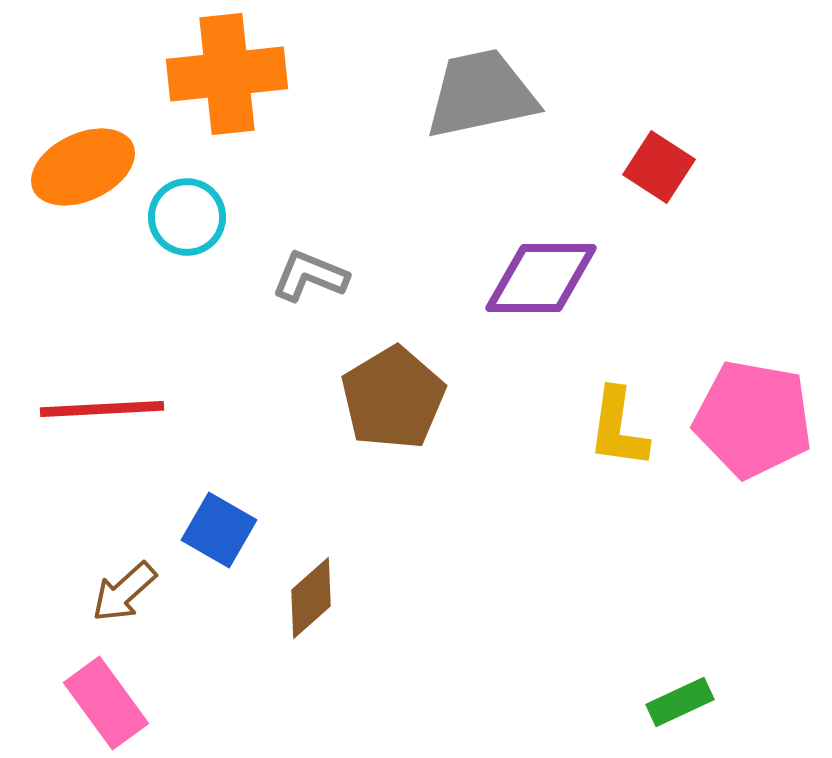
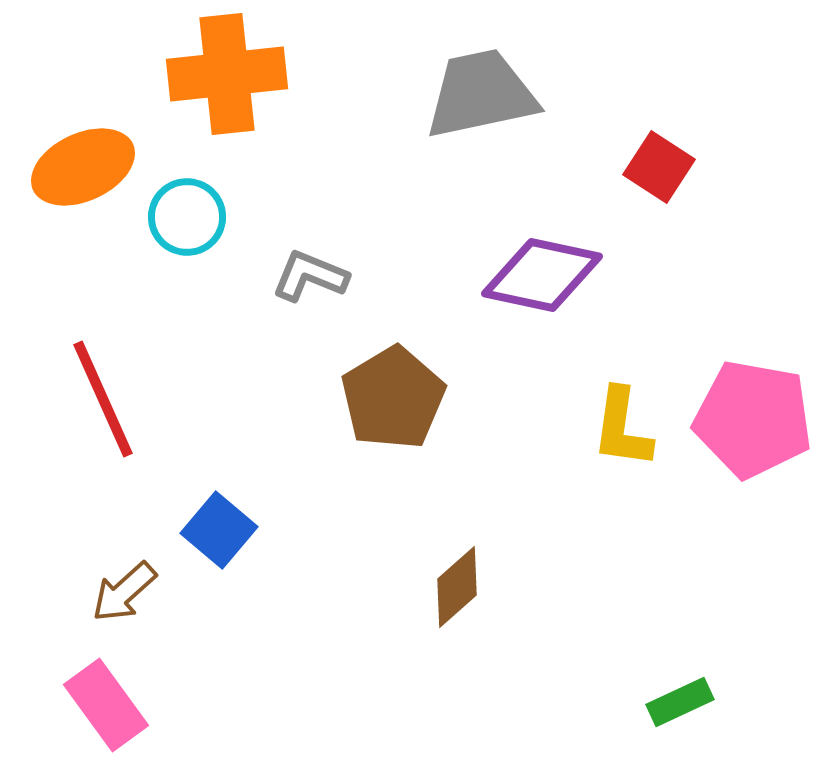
purple diamond: moved 1 px right, 3 px up; rotated 12 degrees clockwise
red line: moved 1 px right, 10 px up; rotated 69 degrees clockwise
yellow L-shape: moved 4 px right
blue square: rotated 10 degrees clockwise
brown diamond: moved 146 px right, 11 px up
pink rectangle: moved 2 px down
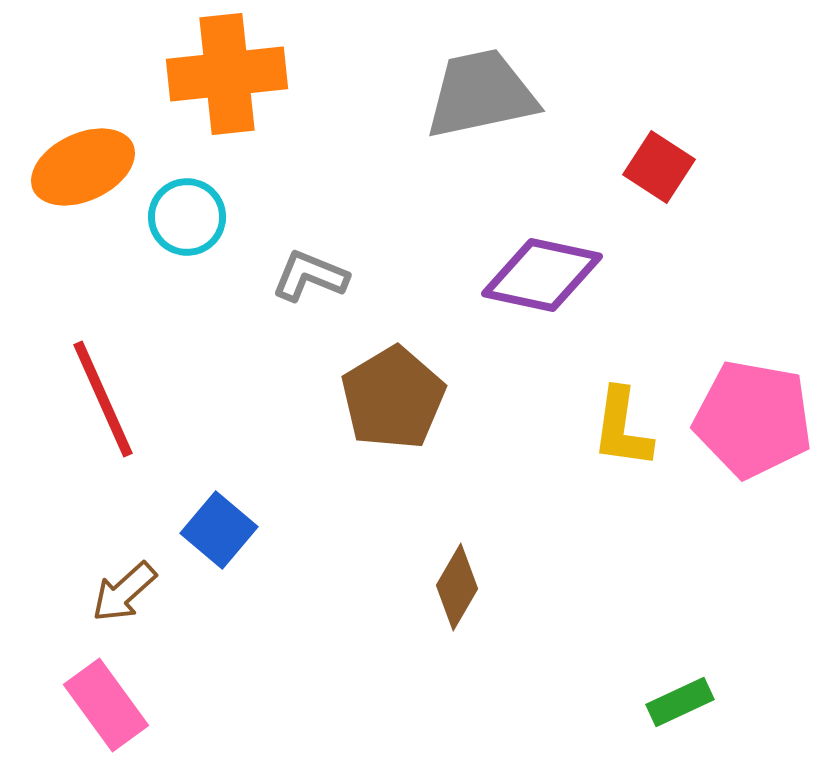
brown diamond: rotated 18 degrees counterclockwise
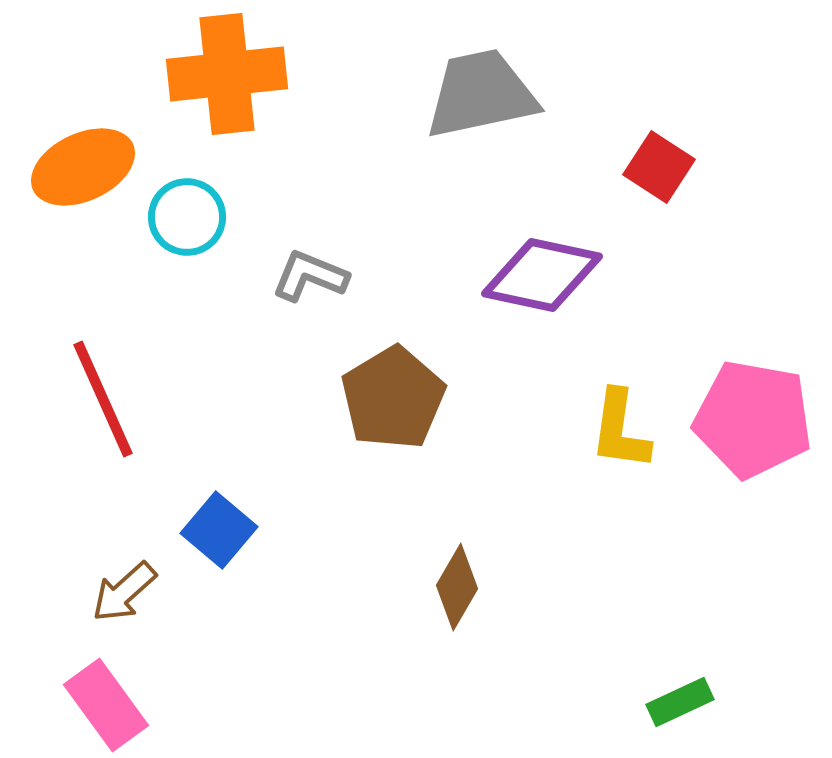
yellow L-shape: moved 2 px left, 2 px down
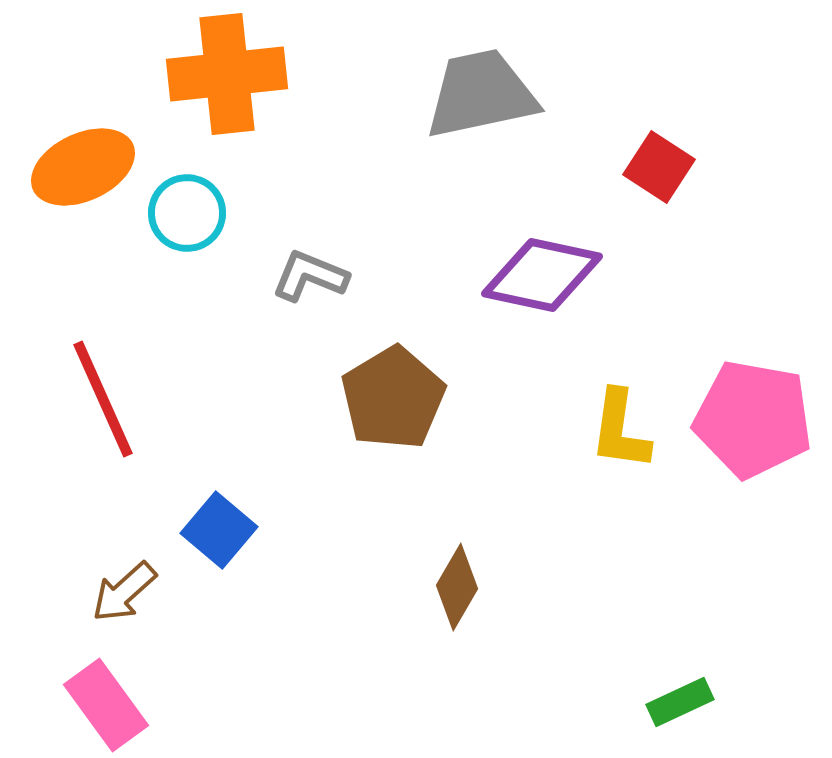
cyan circle: moved 4 px up
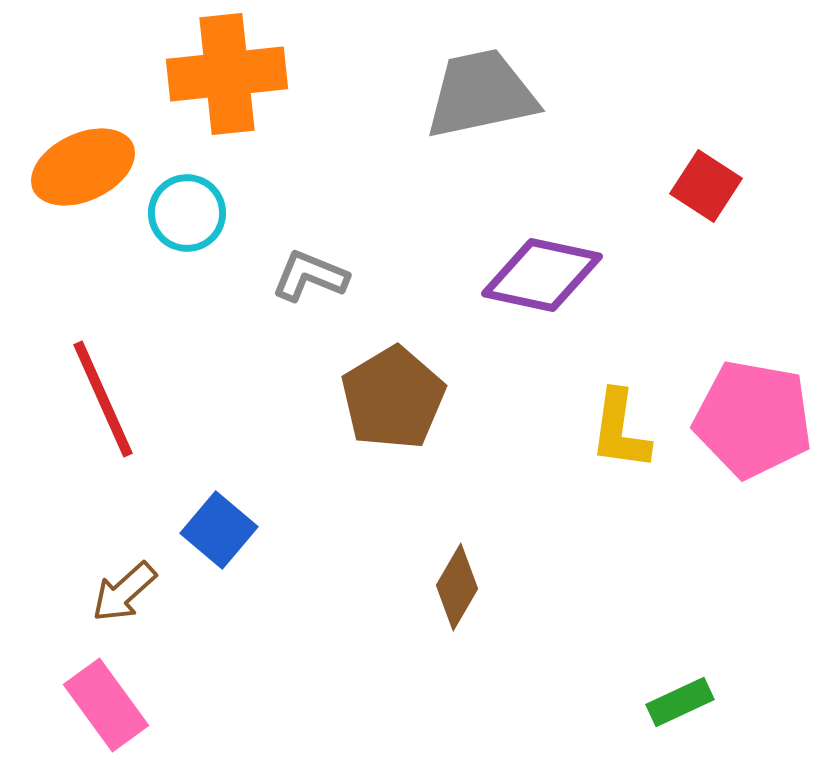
red square: moved 47 px right, 19 px down
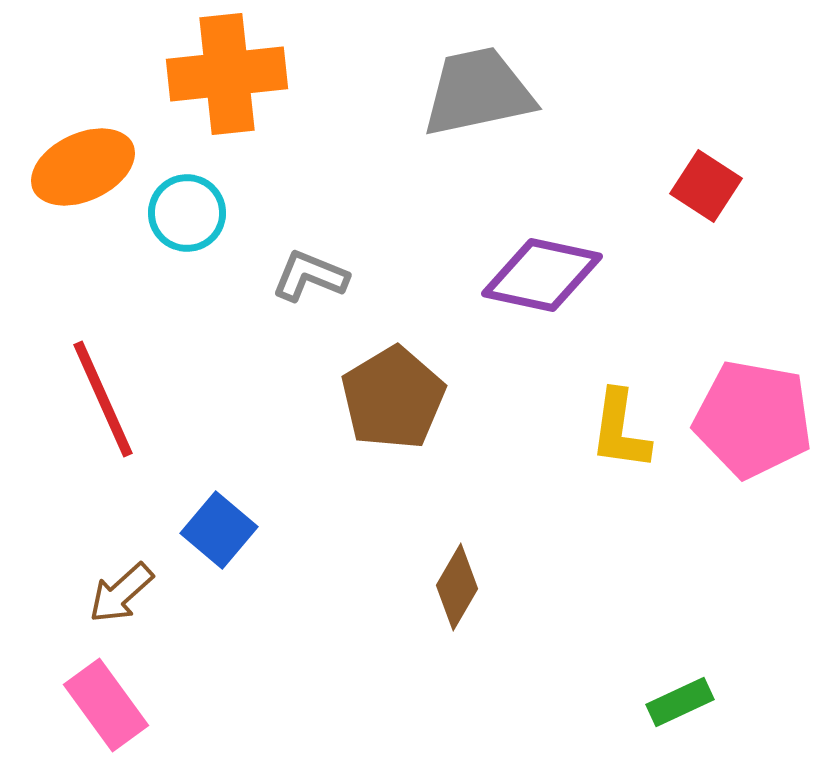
gray trapezoid: moved 3 px left, 2 px up
brown arrow: moved 3 px left, 1 px down
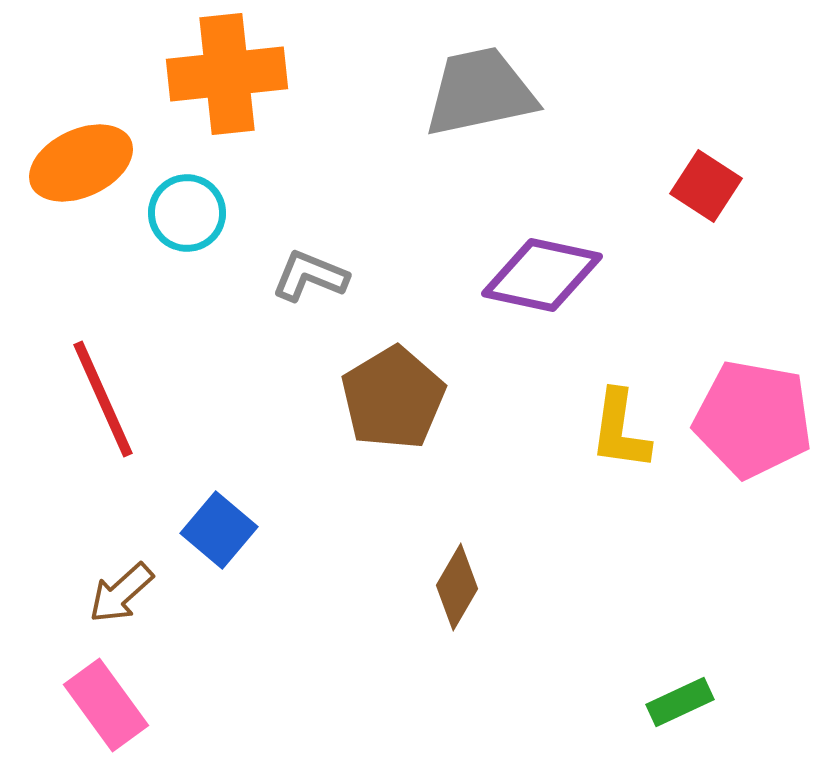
gray trapezoid: moved 2 px right
orange ellipse: moved 2 px left, 4 px up
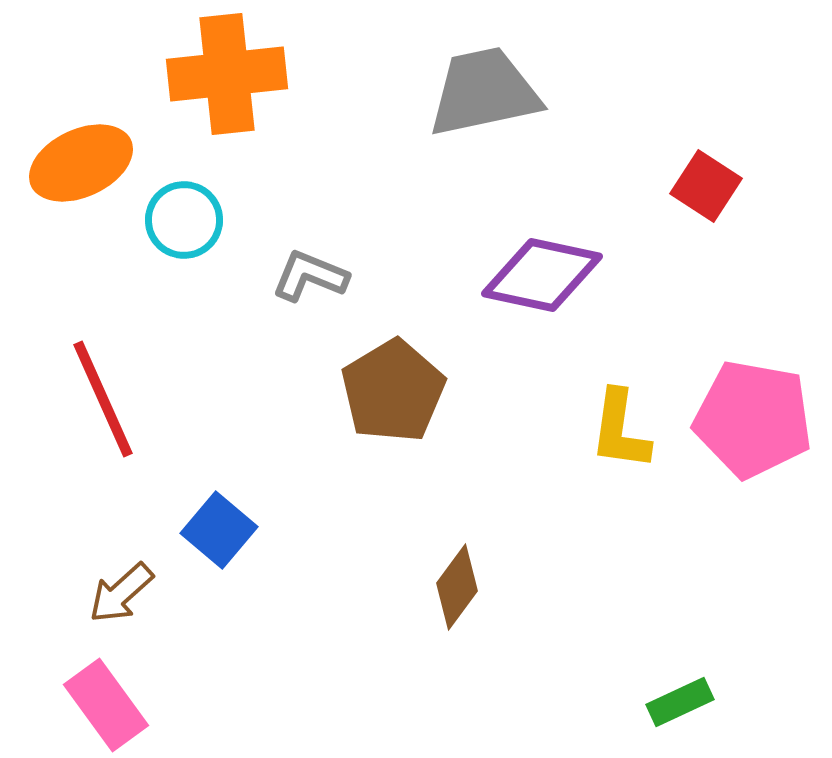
gray trapezoid: moved 4 px right
cyan circle: moved 3 px left, 7 px down
brown pentagon: moved 7 px up
brown diamond: rotated 6 degrees clockwise
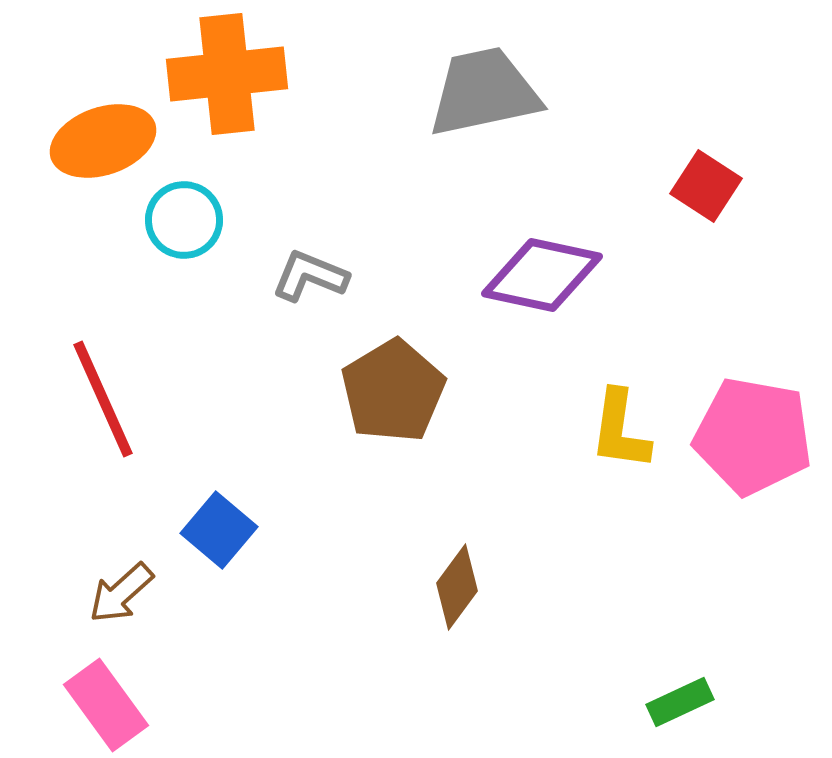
orange ellipse: moved 22 px right, 22 px up; rotated 6 degrees clockwise
pink pentagon: moved 17 px down
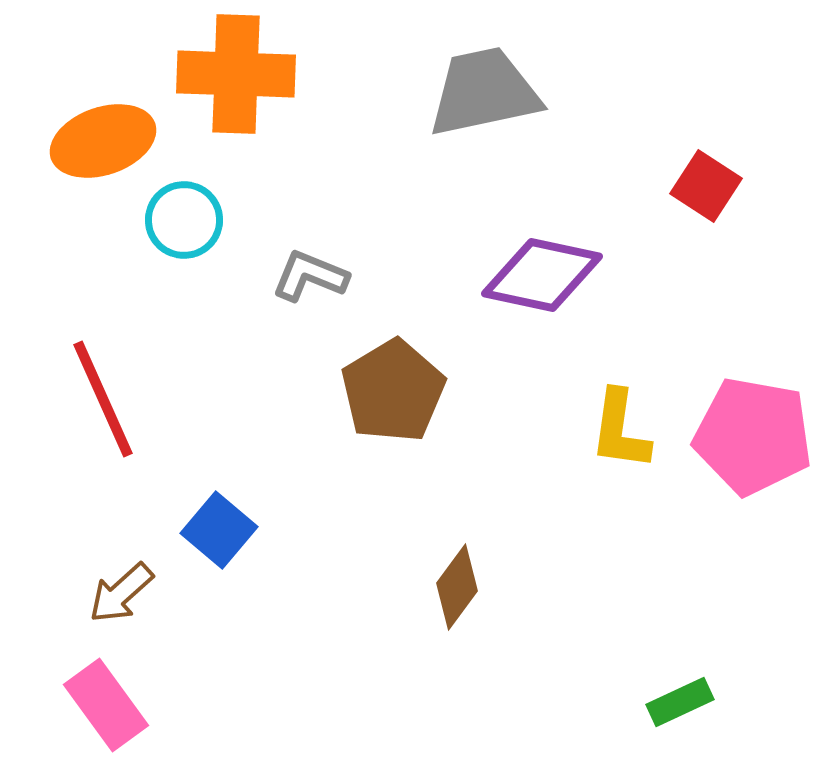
orange cross: moved 9 px right; rotated 8 degrees clockwise
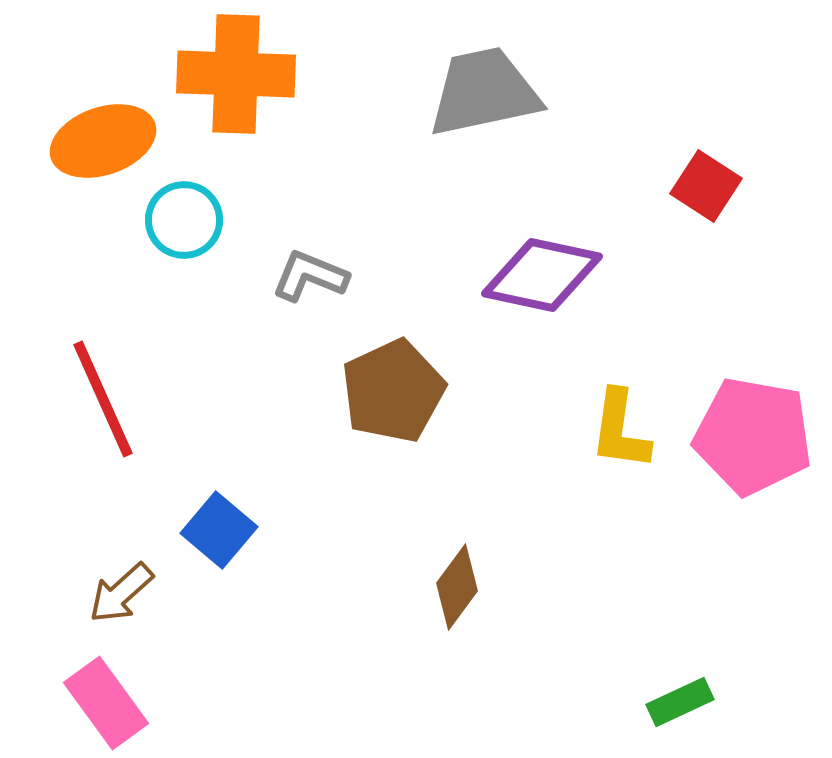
brown pentagon: rotated 6 degrees clockwise
pink rectangle: moved 2 px up
